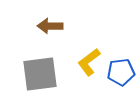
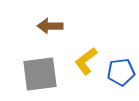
yellow L-shape: moved 3 px left, 1 px up
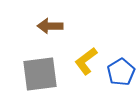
blue pentagon: rotated 24 degrees counterclockwise
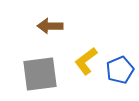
blue pentagon: moved 1 px left, 2 px up; rotated 8 degrees clockwise
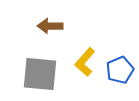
yellow L-shape: moved 1 px left, 1 px down; rotated 12 degrees counterclockwise
gray square: rotated 12 degrees clockwise
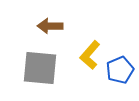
yellow L-shape: moved 5 px right, 7 px up
gray square: moved 6 px up
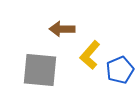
brown arrow: moved 12 px right, 3 px down
gray square: moved 2 px down
